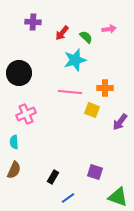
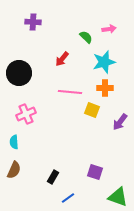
red arrow: moved 26 px down
cyan star: moved 29 px right, 2 px down
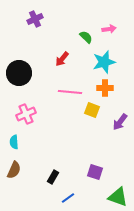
purple cross: moved 2 px right, 3 px up; rotated 28 degrees counterclockwise
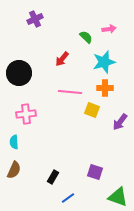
pink cross: rotated 18 degrees clockwise
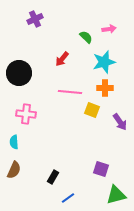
pink cross: rotated 12 degrees clockwise
purple arrow: rotated 72 degrees counterclockwise
purple square: moved 6 px right, 3 px up
green triangle: moved 2 px left, 2 px up; rotated 35 degrees counterclockwise
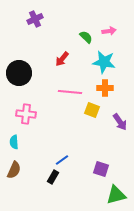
pink arrow: moved 2 px down
cyan star: rotated 25 degrees clockwise
blue line: moved 6 px left, 38 px up
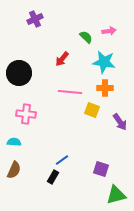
cyan semicircle: rotated 96 degrees clockwise
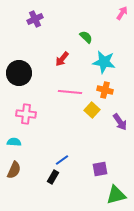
pink arrow: moved 13 px right, 18 px up; rotated 48 degrees counterclockwise
orange cross: moved 2 px down; rotated 14 degrees clockwise
yellow square: rotated 21 degrees clockwise
purple square: moved 1 px left; rotated 28 degrees counterclockwise
